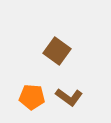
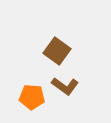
brown L-shape: moved 4 px left, 11 px up
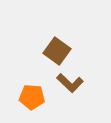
brown L-shape: moved 5 px right, 3 px up; rotated 8 degrees clockwise
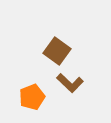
orange pentagon: rotated 25 degrees counterclockwise
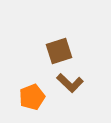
brown square: moved 2 px right; rotated 36 degrees clockwise
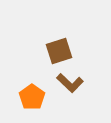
orange pentagon: rotated 15 degrees counterclockwise
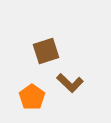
brown square: moved 13 px left
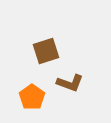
brown L-shape: rotated 24 degrees counterclockwise
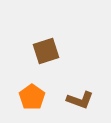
brown L-shape: moved 10 px right, 17 px down
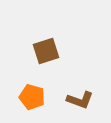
orange pentagon: rotated 20 degrees counterclockwise
